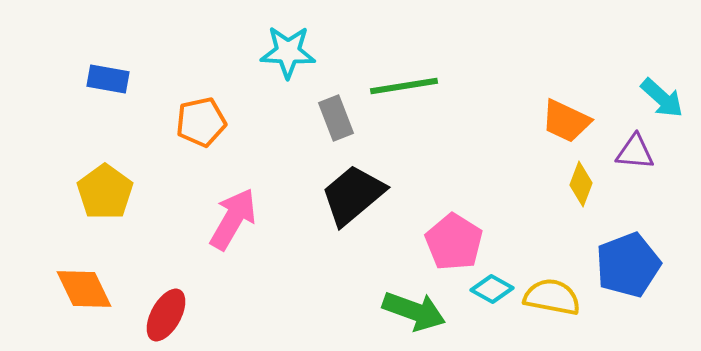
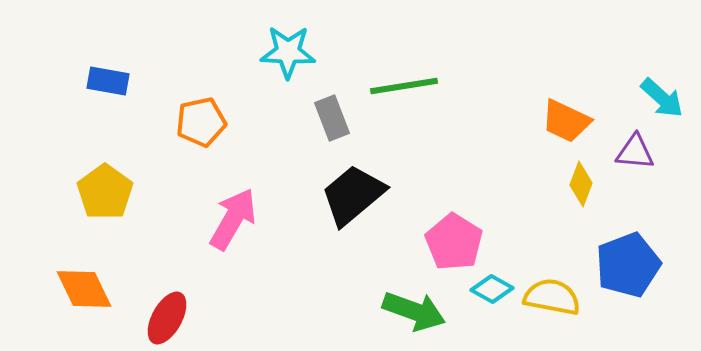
blue rectangle: moved 2 px down
gray rectangle: moved 4 px left
red ellipse: moved 1 px right, 3 px down
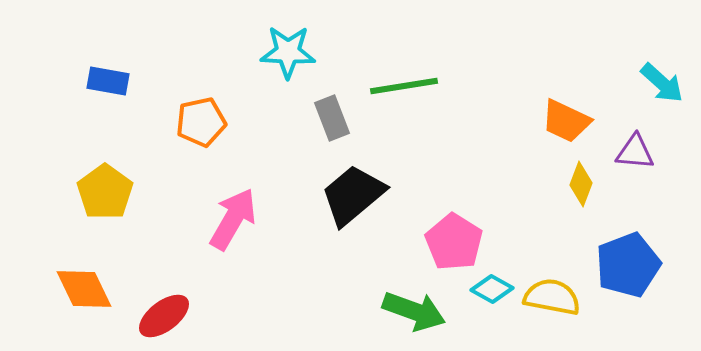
cyan arrow: moved 15 px up
red ellipse: moved 3 px left, 2 px up; rotated 24 degrees clockwise
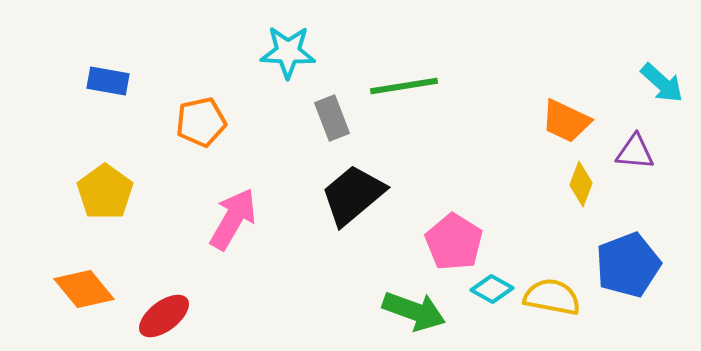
orange diamond: rotated 14 degrees counterclockwise
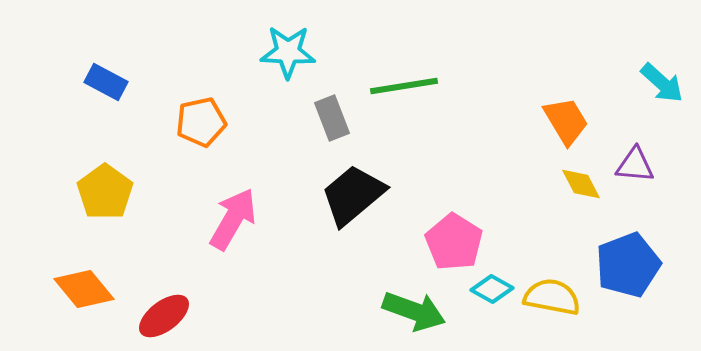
blue rectangle: moved 2 px left, 1 px down; rotated 18 degrees clockwise
orange trapezoid: rotated 146 degrees counterclockwise
purple triangle: moved 13 px down
yellow diamond: rotated 48 degrees counterclockwise
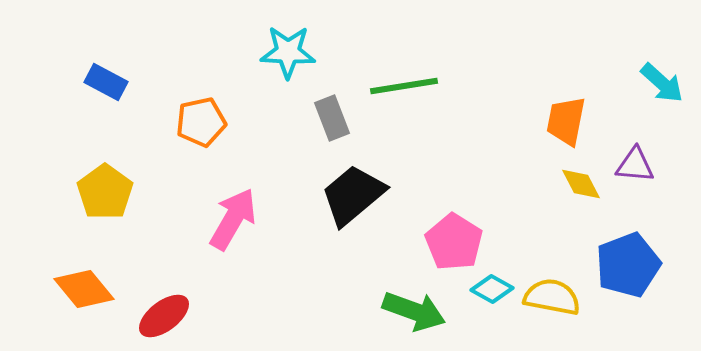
orange trapezoid: rotated 138 degrees counterclockwise
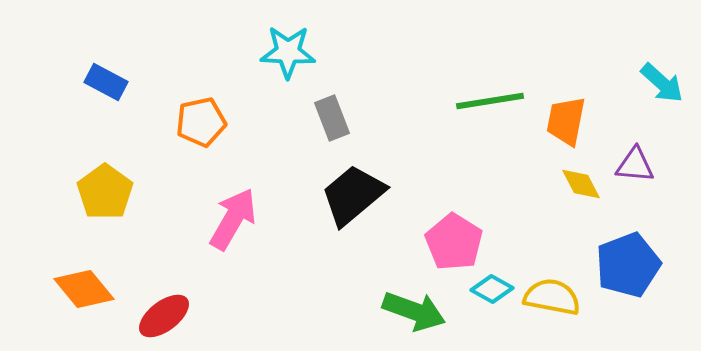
green line: moved 86 px right, 15 px down
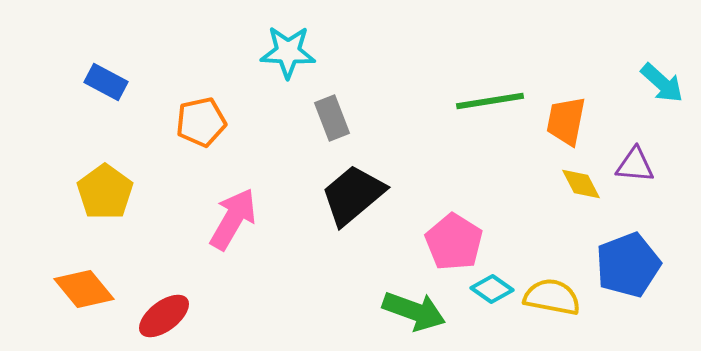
cyan diamond: rotated 6 degrees clockwise
